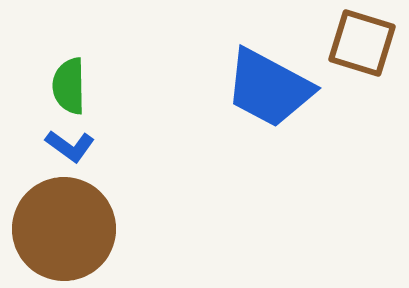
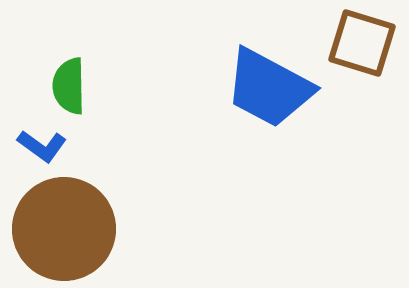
blue L-shape: moved 28 px left
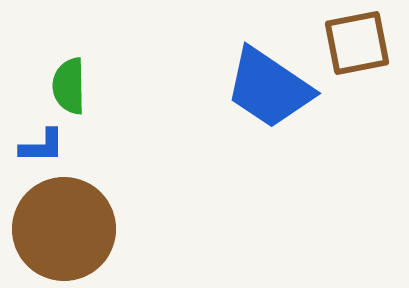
brown square: moved 5 px left; rotated 28 degrees counterclockwise
blue trapezoid: rotated 6 degrees clockwise
blue L-shape: rotated 36 degrees counterclockwise
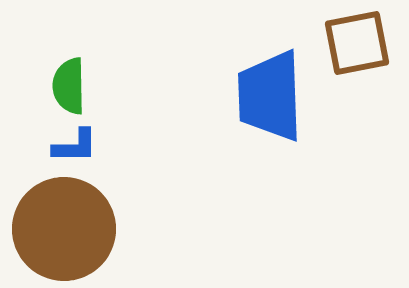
blue trapezoid: moved 1 px right, 8 px down; rotated 54 degrees clockwise
blue L-shape: moved 33 px right
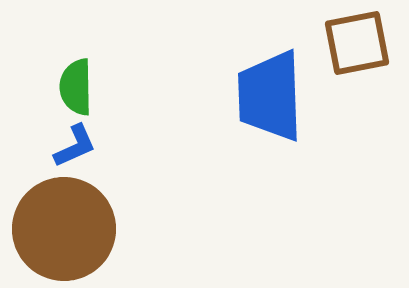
green semicircle: moved 7 px right, 1 px down
blue L-shape: rotated 24 degrees counterclockwise
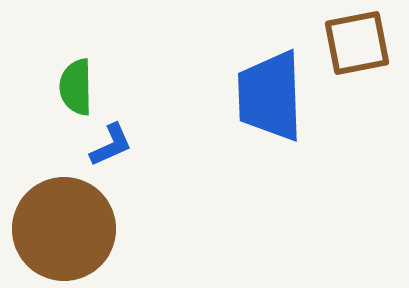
blue L-shape: moved 36 px right, 1 px up
